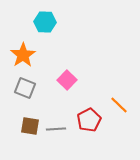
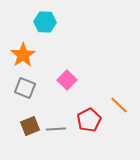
brown square: rotated 30 degrees counterclockwise
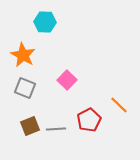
orange star: rotated 10 degrees counterclockwise
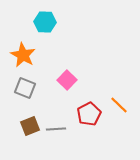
red pentagon: moved 6 px up
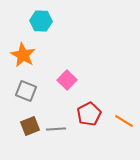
cyan hexagon: moved 4 px left, 1 px up
gray square: moved 1 px right, 3 px down
orange line: moved 5 px right, 16 px down; rotated 12 degrees counterclockwise
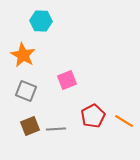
pink square: rotated 24 degrees clockwise
red pentagon: moved 4 px right, 2 px down
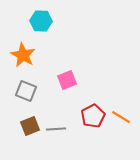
orange line: moved 3 px left, 4 px up
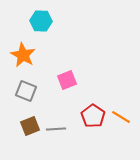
red pentagon: rotated 10 degrees counterclockwise
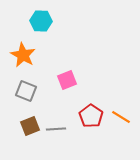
red pentagon: moved 2 px left
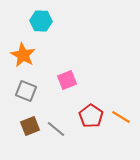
gray line: rotated 42 degrees clockwise
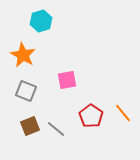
cyan hexagon: rotated 20 degrees counterclockwise
pink square: rotated 12 degrees clockwise
orange line: moved 2 px right, 4 px up; rotated 18 degrees clockwise
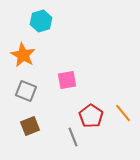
gray line: moved 17 px right, 8 px down; rotated 30 degrees clockwise
